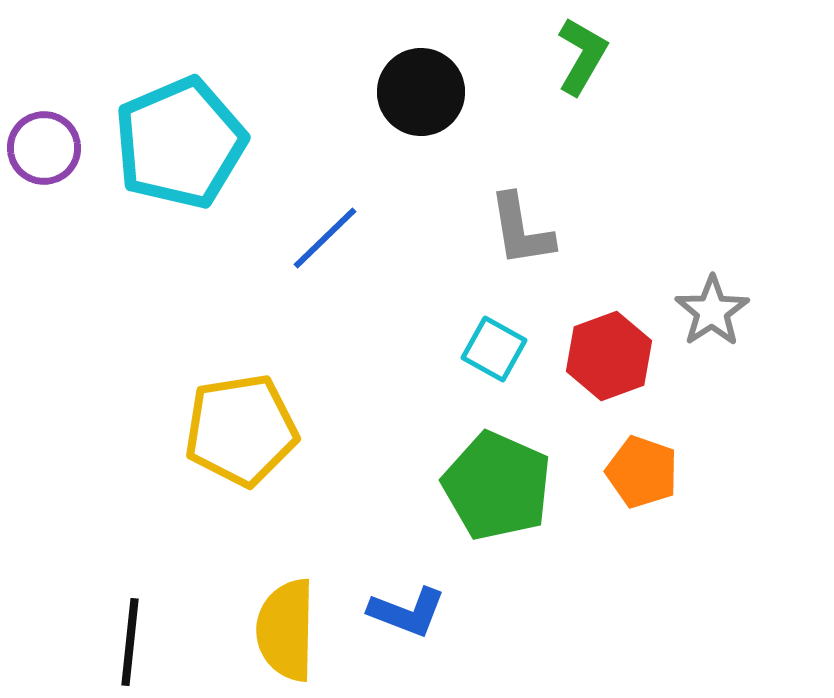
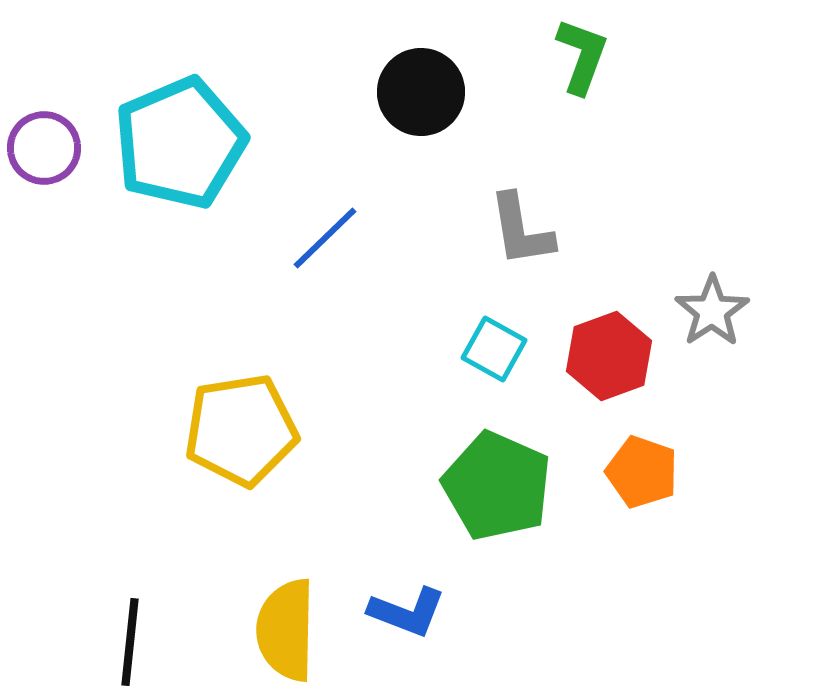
green L-shape: rotated 10 degrees counterclockwise
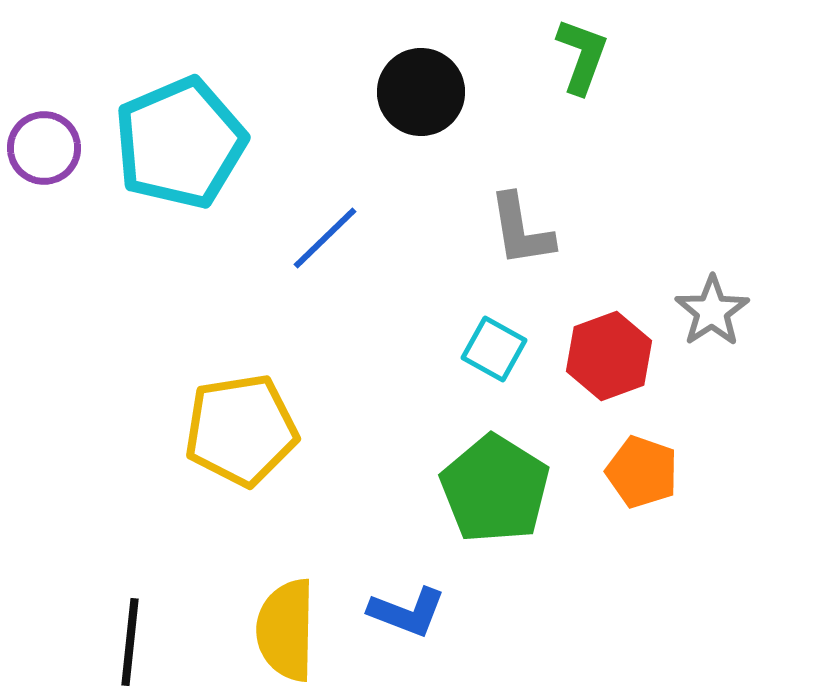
green pentagon: moved 2 px left, 3 px down; rotated 8 degrees clockwise
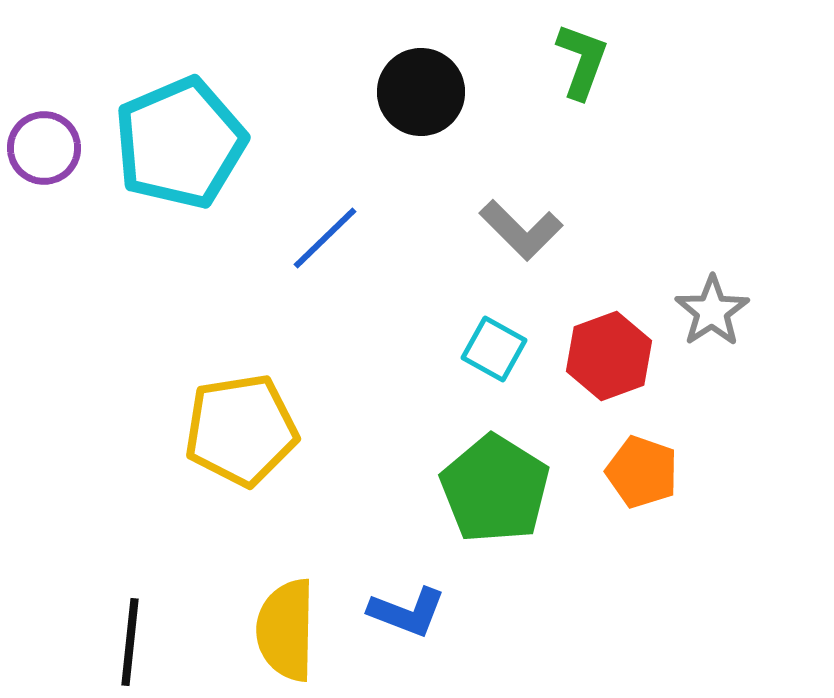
green L-shape: moved 5 px down
gray L-shape: rotated 36 degrees counterclockwise
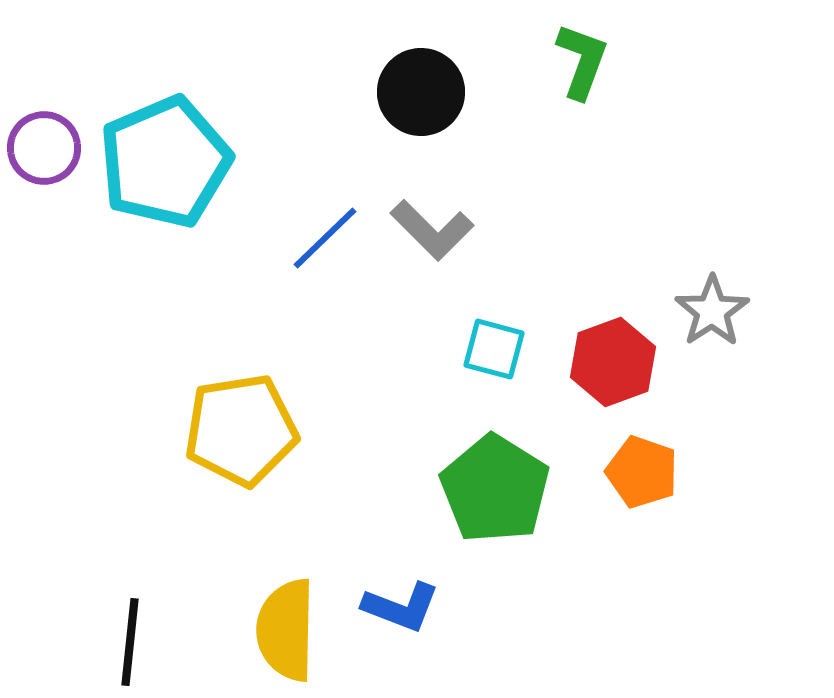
cyan pentagon: moved 15 px left, 19 px down
gray L-shape: moved 89 px left
cyan square: rotated 14 degrees counterclockwise
red hexagon: moved 4 px right, 6 px down
blue L-shape: moved 6 px left, 5 px up
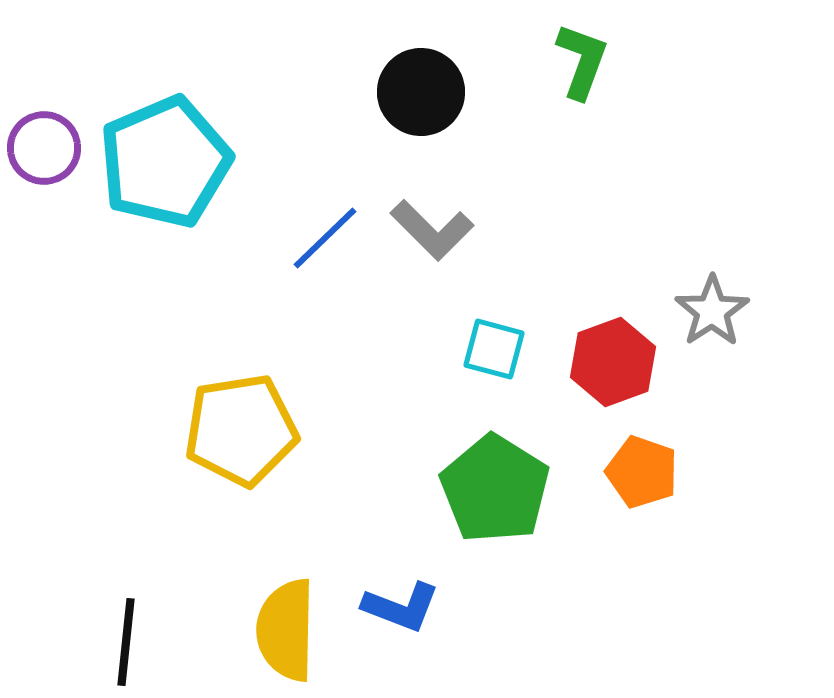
black line: moved 4 px left
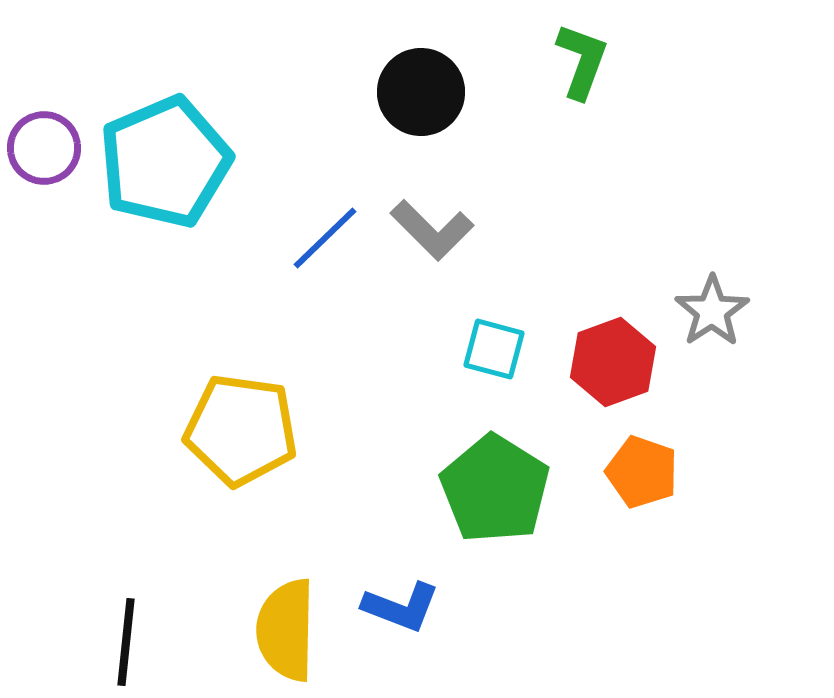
yellow pentagon: rotated 17 degrees clockwise
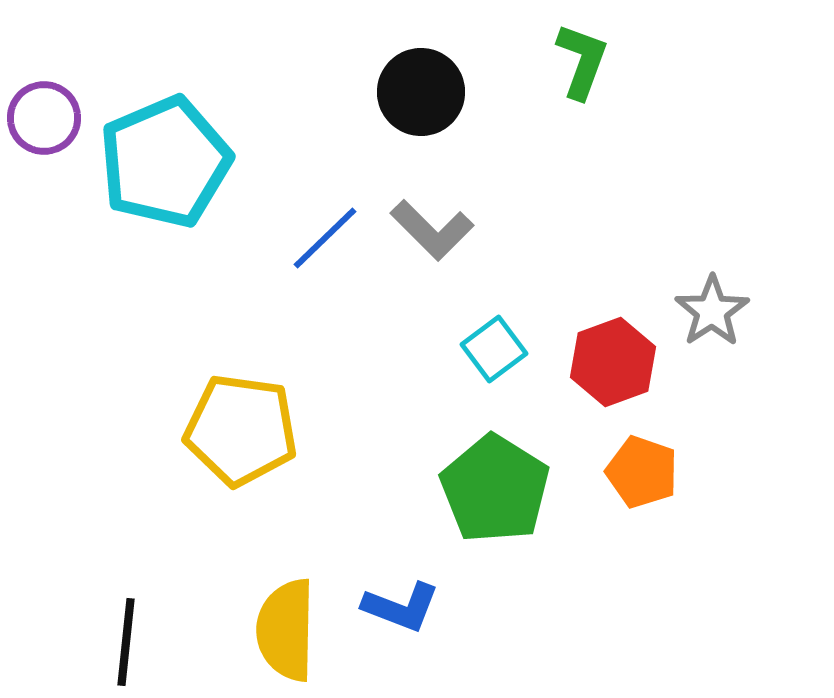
purple circle: moved 30 px up
cyan square: rotated 38 degrees clockwise
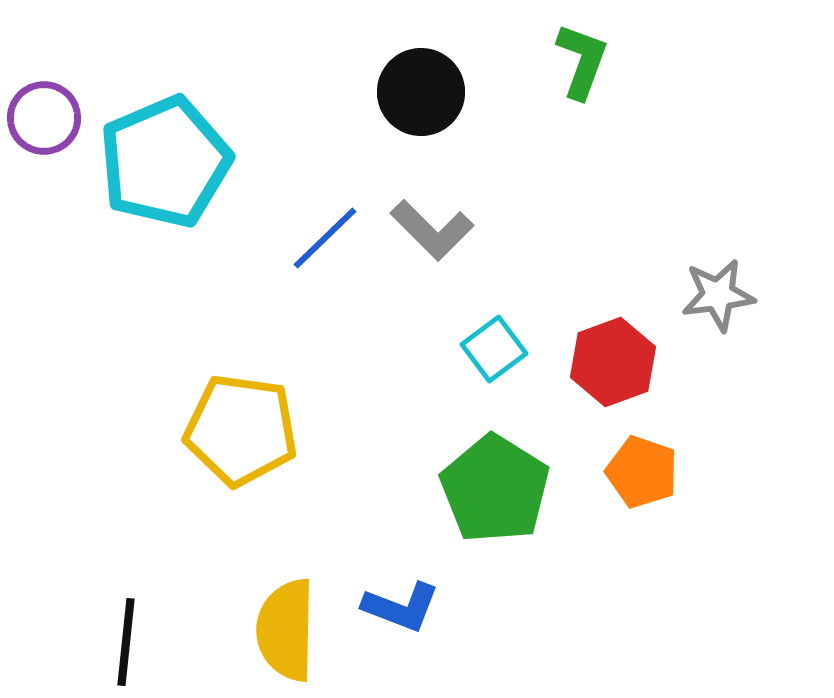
gray star: moved 6 px right, 16 px up; rotated 26 degrees clockwise
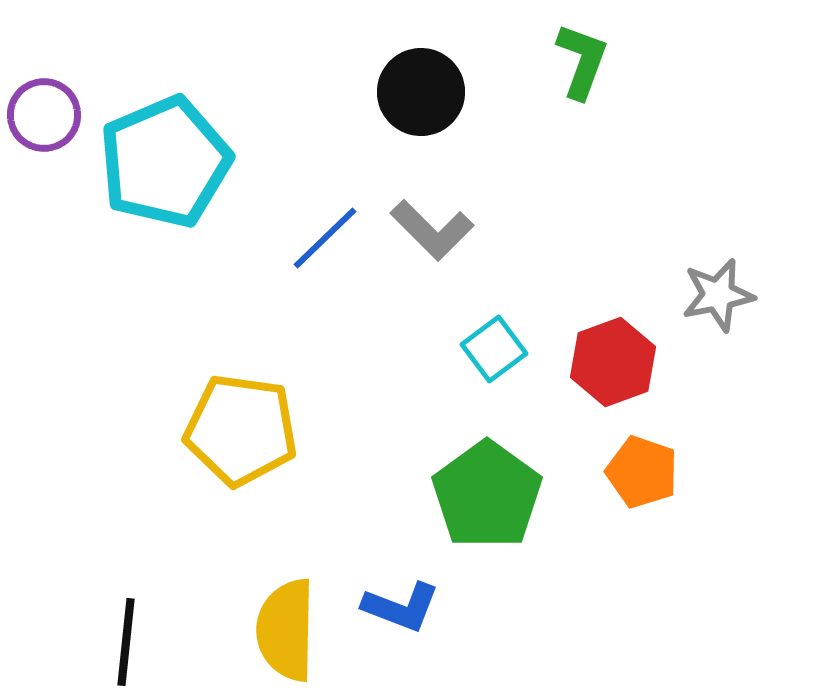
purple circle: moved 3 px up
gray star: rotated 4 degrees counterclockwise
green pentagon: moved 8 px left, 6 px down; rotated 4 degrees clockwise
